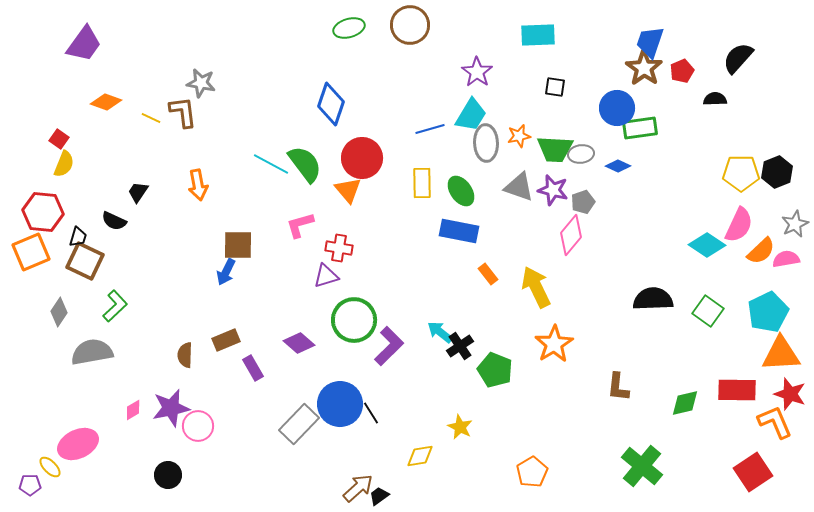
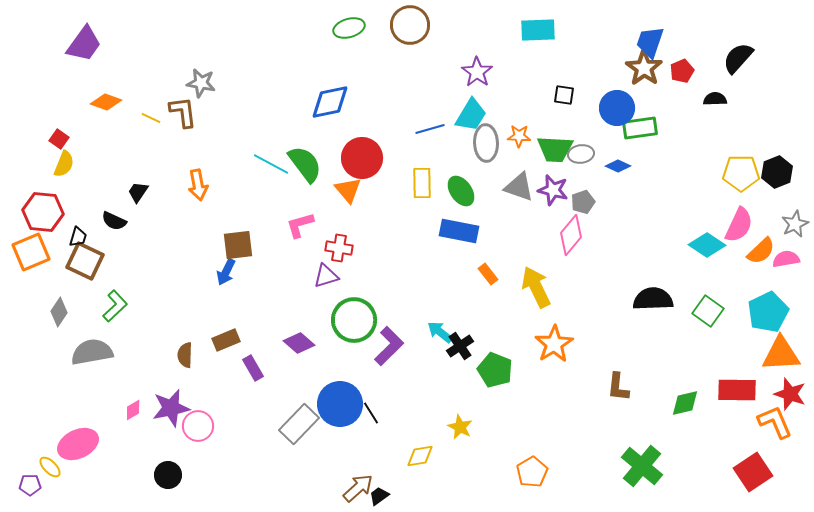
cyan rectangle at (538, 35): moved 5 px up
black square at (555, 87): moved 9 px right, 8 px down
blue diamond at (331, 104): moved 1 px left, 2 px up; rotated 60 degrees clockwise
orange star at (519, 136): rotated 15 degrees clockwise
brown square at (238, 245): rotated 8 degrees counterclockwise
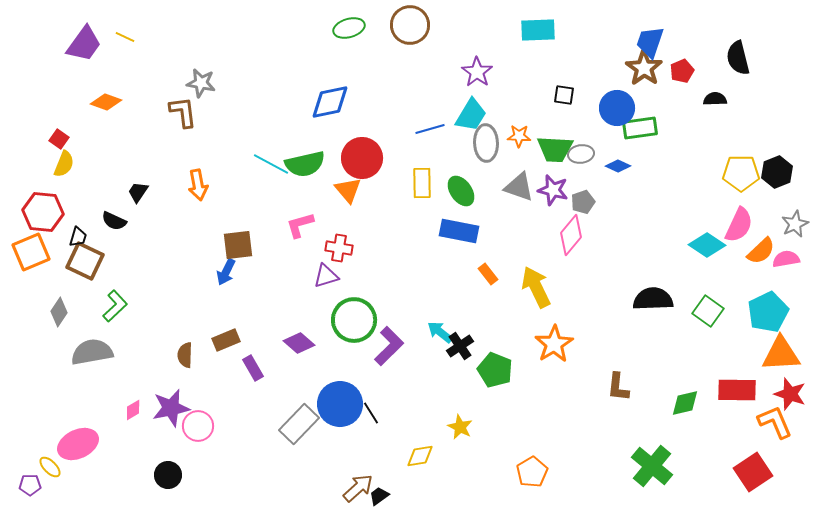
black semicircle at (738, 58): rotated 56 degrees counterclockwise
yellow line at (151, 118): moved 26 px left, 81 px up
green semicircle at (305, 164): rotated 114 degrees clockwise
green cross at (642, 466): moved 10 px right
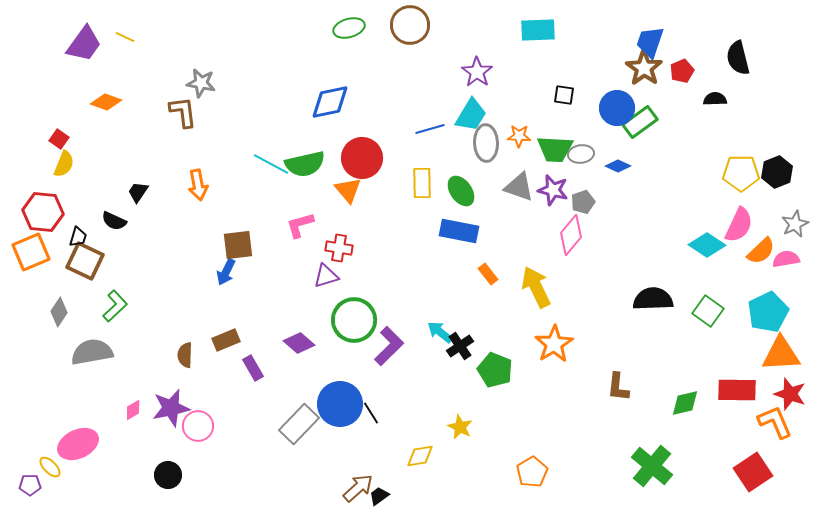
green rectangle at (640, 128): moved 6 px up; rotated 28 degrees counterclockwise
